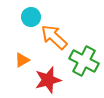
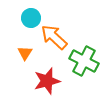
cyan circle: moved 1 px down
orange triangle: moved 3 px right, 7 px up; rotated 28 degrees counterclockwise
red star: moved 1 px left, 1 px down
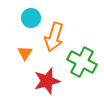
orange arrow: rotated 116 degrees counterclockwise
green cross: moved 2 px left, 1 px down
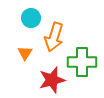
green cross: rotated 28 degrees counterclockwise
red star: moved 5 px right, 1 px up
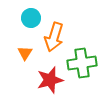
green cross: moved 1 px down; rotated 8 degrees counterclockwise
red star: moved 2 px left
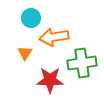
orange arrow: rotated 64 degrees clockwise
red star: rotated 16 degrees clockwise
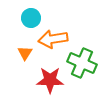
orange arrow: moved 1 px left, 2 px down
green cross: rotated 32 degrees clockwise
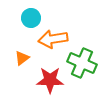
orange triangle: moved 3 px left, 5 px down; rotated 21 degrees clockwise
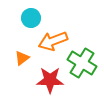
orange arrow: moved 2 px down; rotated 12 degrees counterclockwise
green cross: rotated 8 degrees clockwise
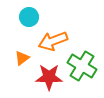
cyan circle: moved 2 px left, 1 px up
green cross: moved 3 px down
red star: moved 1 px left, 3 px up
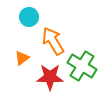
orange arrow: rotated 80 degrees clockwise
red star: moved 1 px right
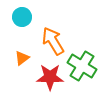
cyan circle: moved 7 px left
